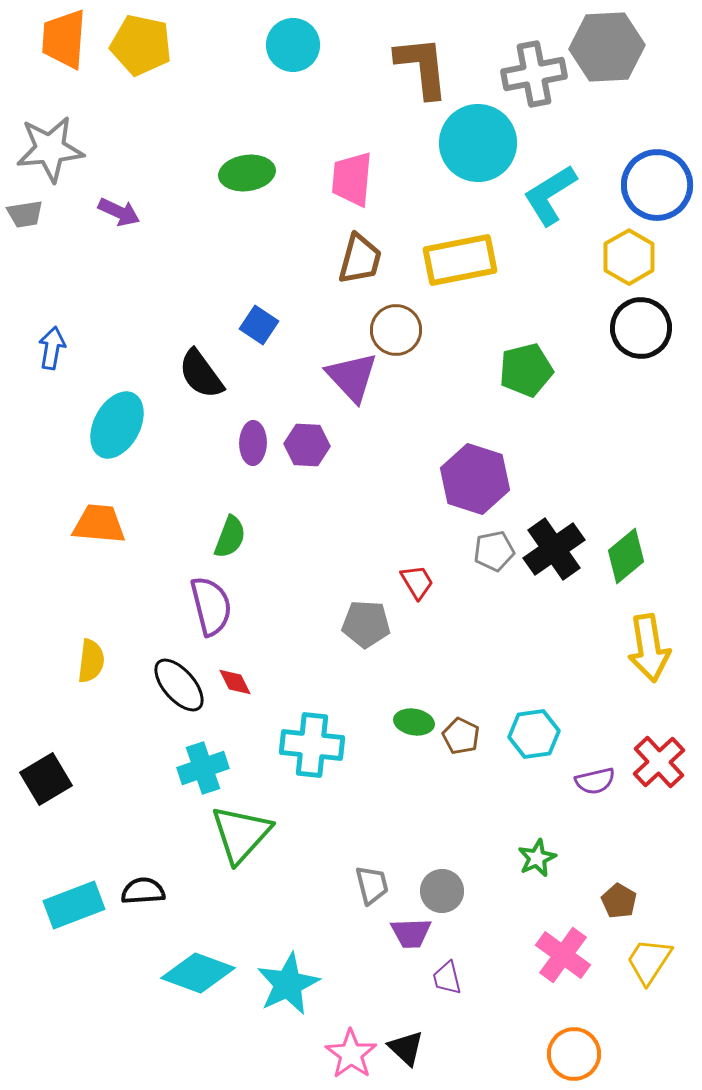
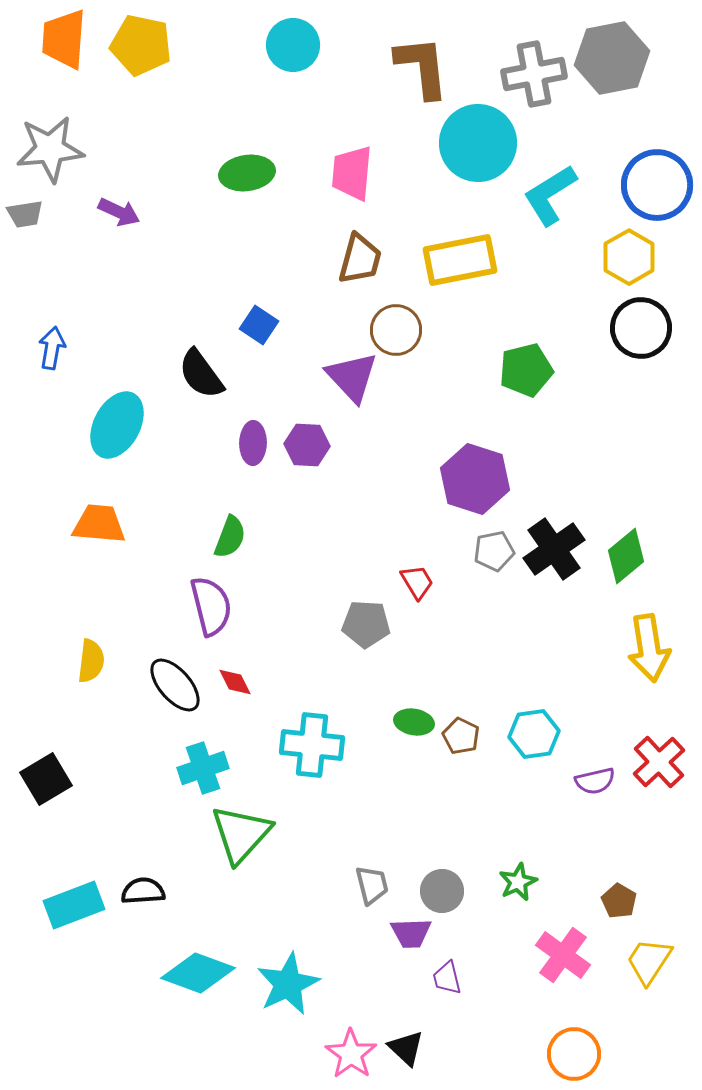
gray hexagon at (607, 47): moved 5 px right, 11 px down; rotated 8 degrees counterclockwise
pink trapezoid at (352, 179): moved 6 px up
black ellipse at (179, 685): moved 4 px left
green star at (537, 858): moved 19 px left, 24 px down
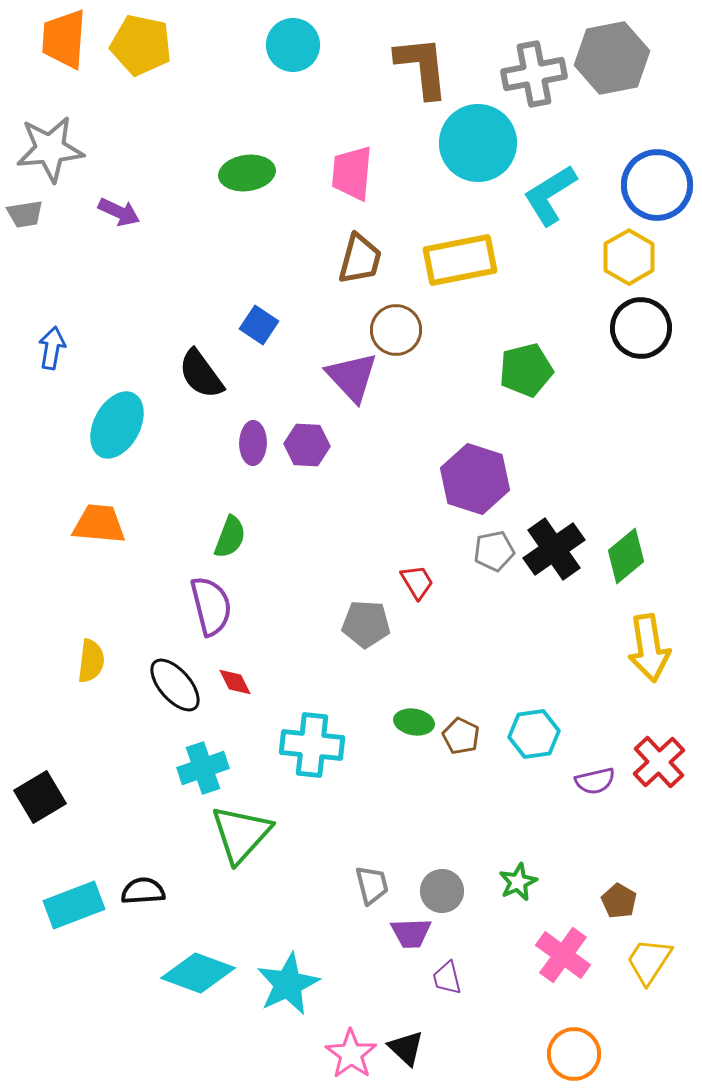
black square at (46, 779): moved 6 px left, 18 px down
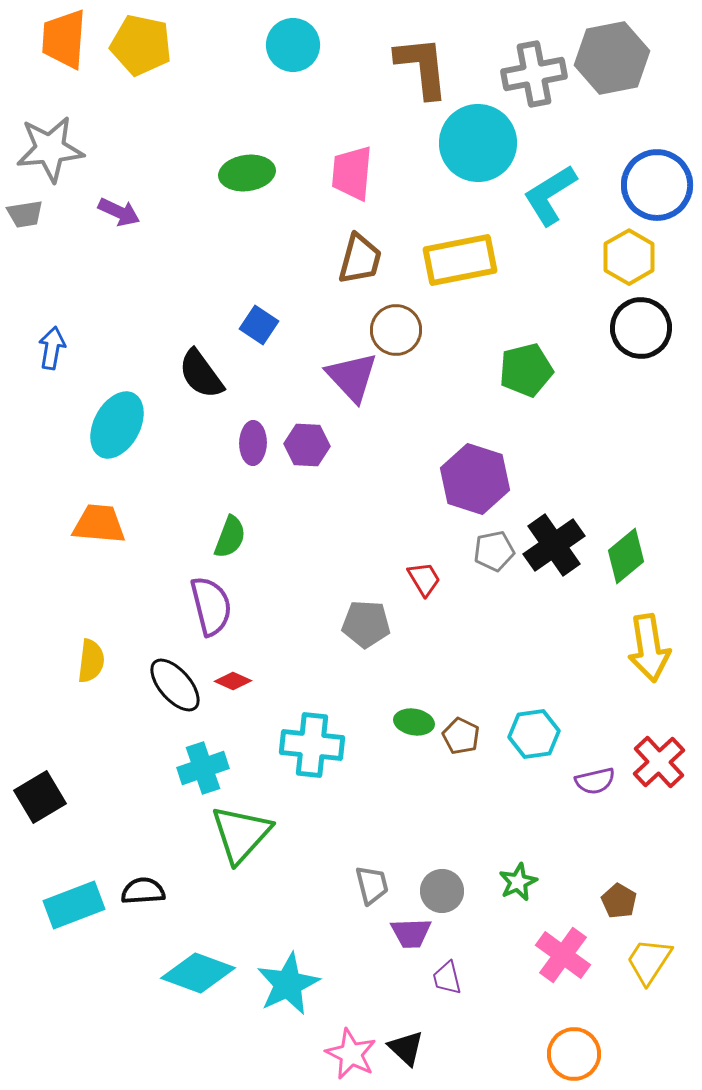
black cross at (554, 549): moved 4 px up
red trapezoid at (417, 582): moved 7 px right, 3 px up
red diamond at (235, 682): moved 2 px left, 1 px up; rotated 39 degrees counterclockwise
pink star at (351, 1054): rotated 9 degrees counterclockwise
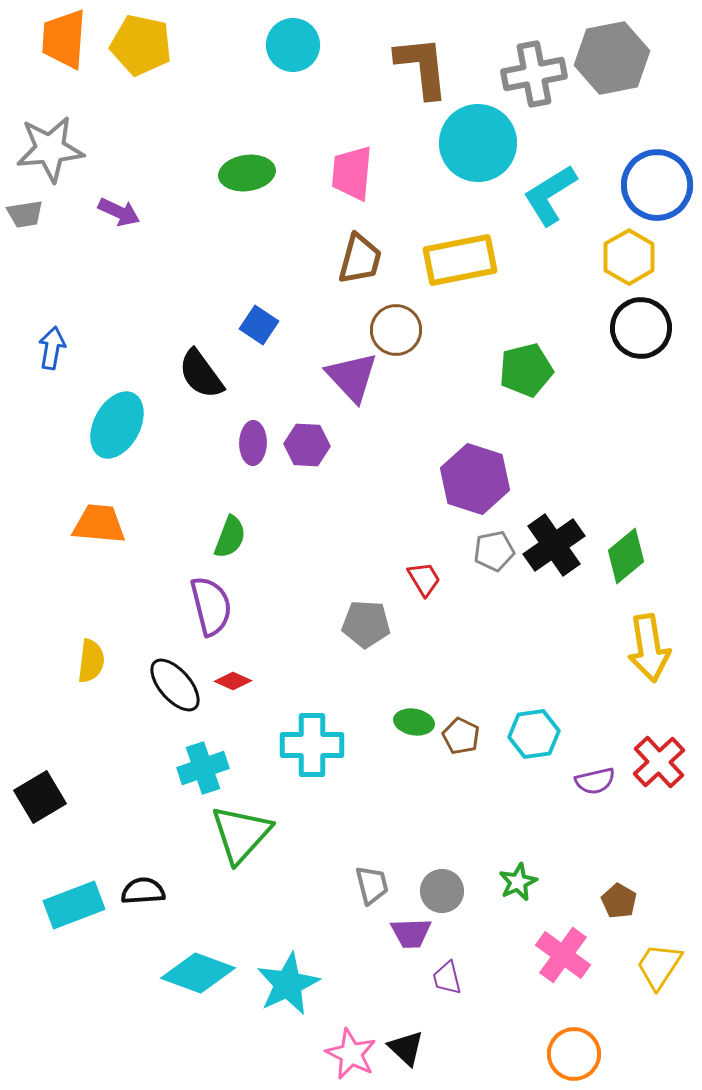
cyan cross at (312, 745): rotated 6 degrees counterclockwise
yellow trapezoid at (649, 961): moved 10 px right, 5 px down
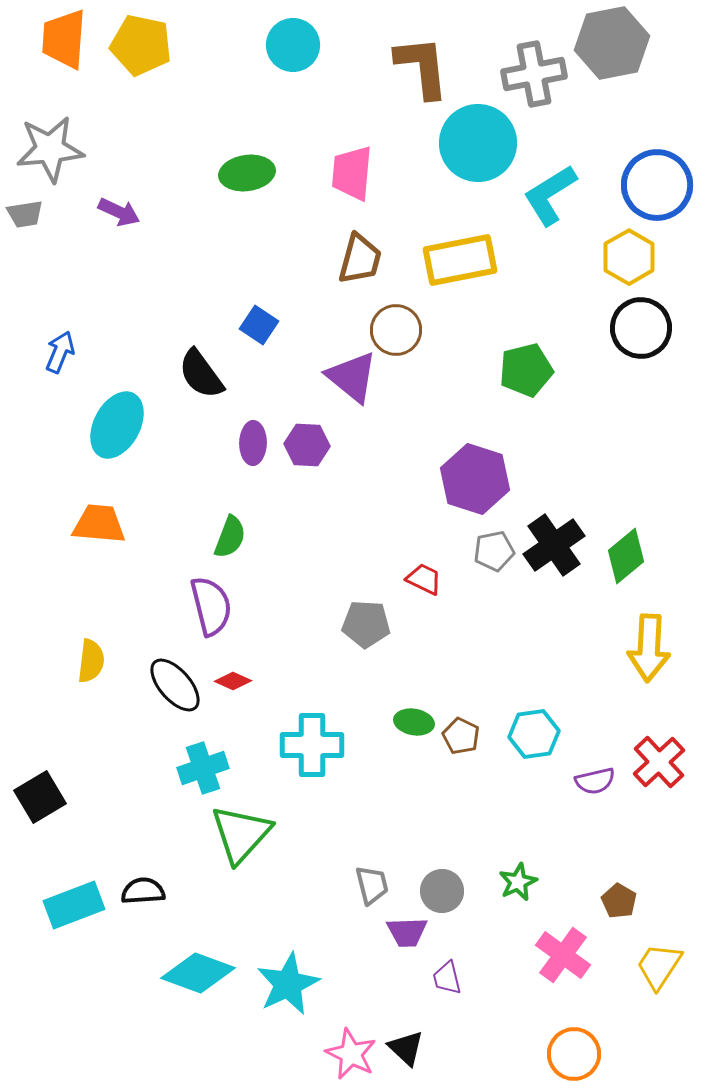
gray hexagon at (612, 58): moved 15 px up
blue arrow at (52, 348): moved 8 px right, 4 px down; rotated 12 degrees clockwise
purple triangle at (352, 377): rotated 8 degrees counterclockwise
red trapezoid at (424, 579): rotated 33 degrees counterclockwise
yellow arrow at (649, 648): rotated 12 degrees clockwise
purple trapezoid at (411, 933): moved 4 px left, 1 px up
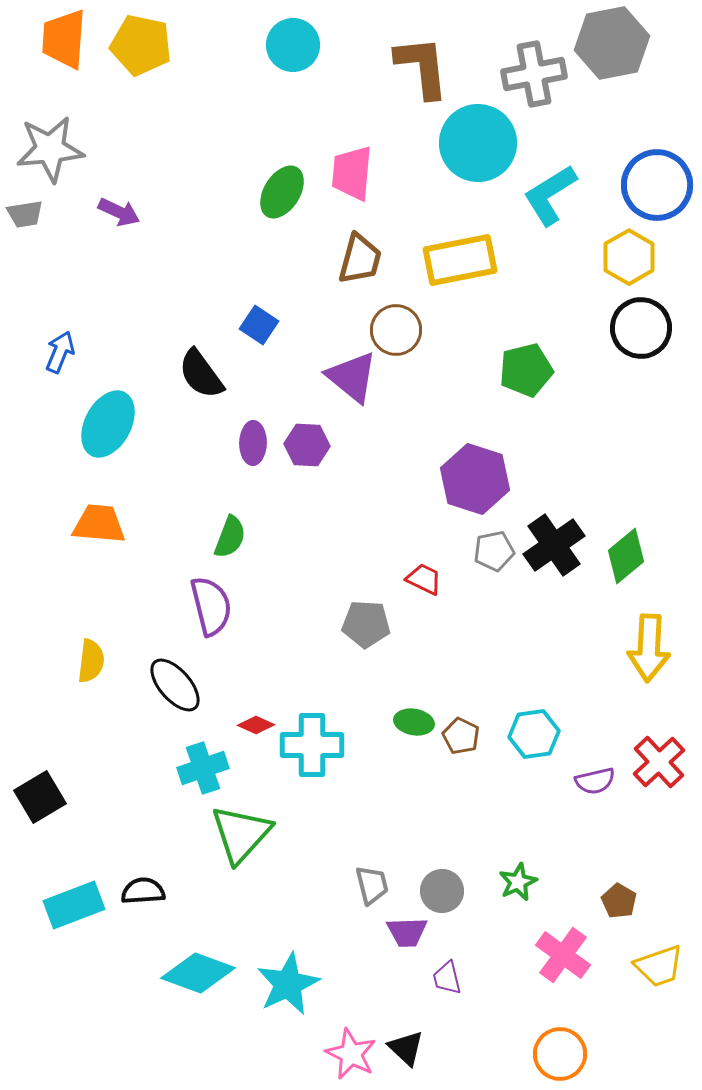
green ellipse at (247, 173): moved 35 px right, 19 px down; rotated 50 degrees counterclockwise
cyan ellipse at (117, 425): moved 9 px left, 1 px up
red diamond at (233, 681): moved 23 px right, 44 px down
yellow trapezoid at (659, 966): rotated 142 degrees counterclockwise
orange circle at (574, 1054): moved 14 px left
